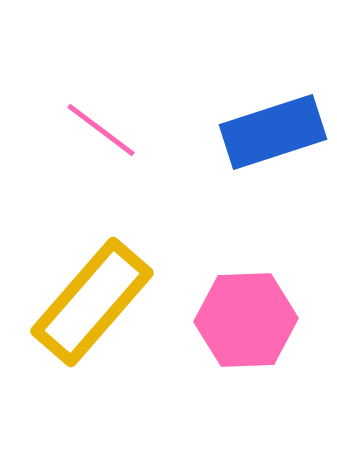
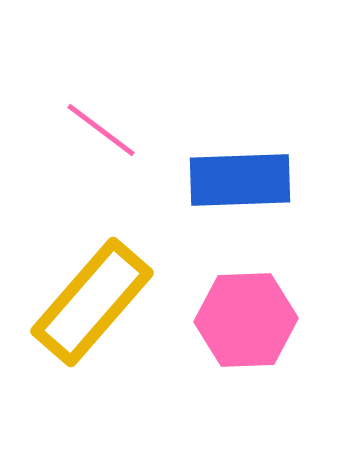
blue rectangle: moved 33 px left, 48 px down; rotated 16 degrees clockwise
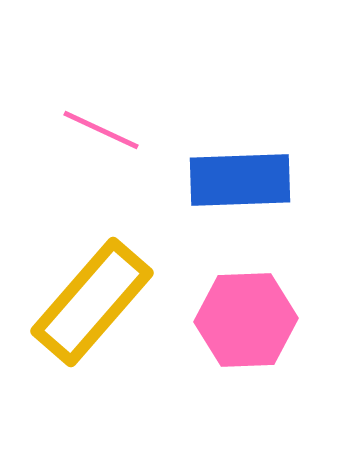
pink line: rotated 12 degrees counterclockwise
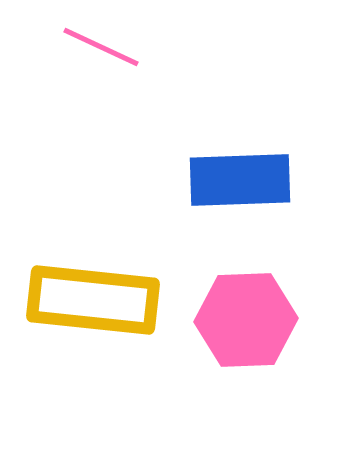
pink line: moved 83 px up
yellow rectangle: moved 1 px right, 2 px up; rotated 55 degrees clockwise
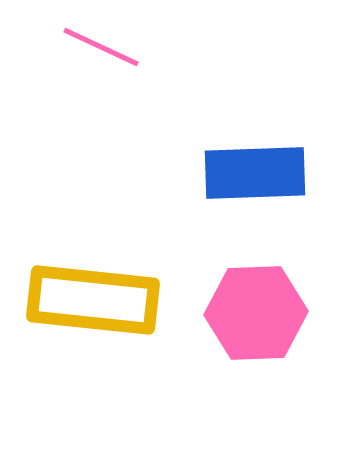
blue rectangle: moved 15 px right, 7 px up
pink hexagon: moved 10 px right, 7 px up
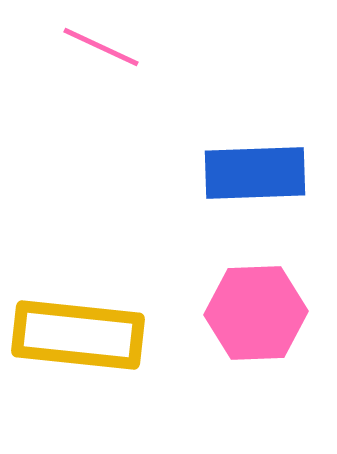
yellow rectangle: moved 15 px left, 35 px down
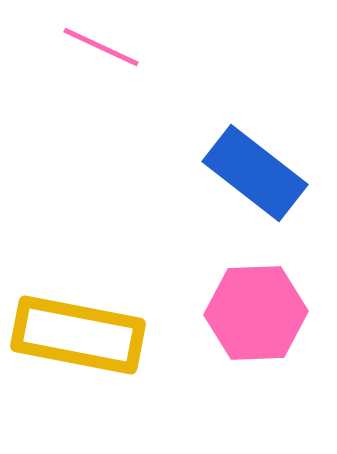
blue rectangle: rotated 40 degrees clockwise
yellow rectangle: rotated 5 degrees clockwise
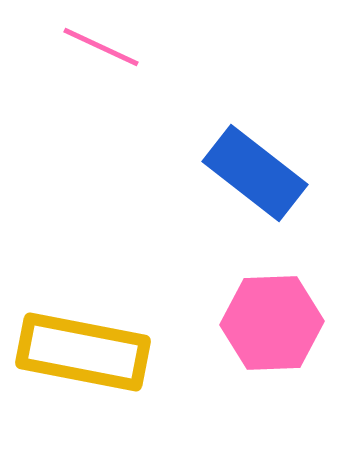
pink hexagon: moved 16 px right, 10 px down
yellow rectangle: moved 5 px right, 17 px down
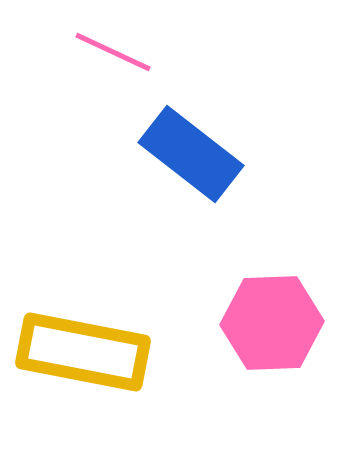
pink line: moved 12 px right, 5 px down
blue rectangle: moved 64 px left, 19 px up
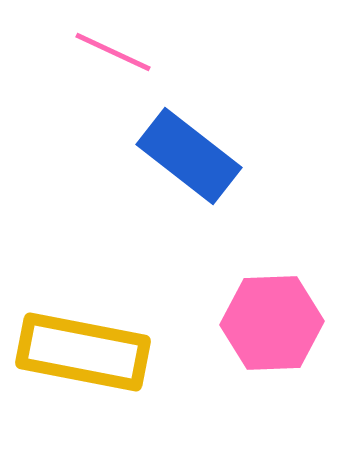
blue rectangle: moved 2 px left, 2 px down
